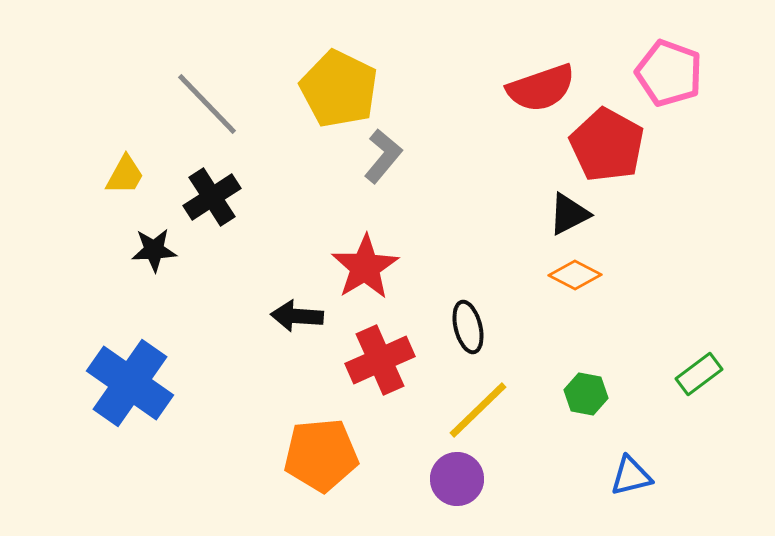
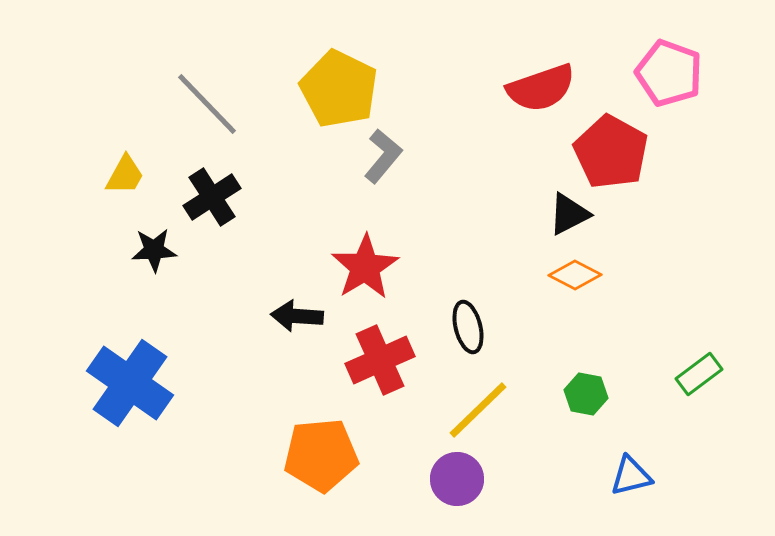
red pentagon: moved 4 px right, 7 px down
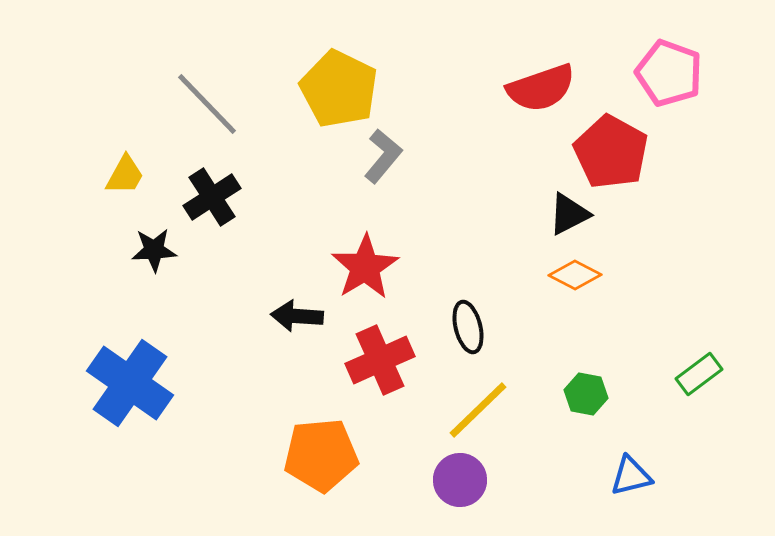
purple circle: moved 3 px right, 1 px down
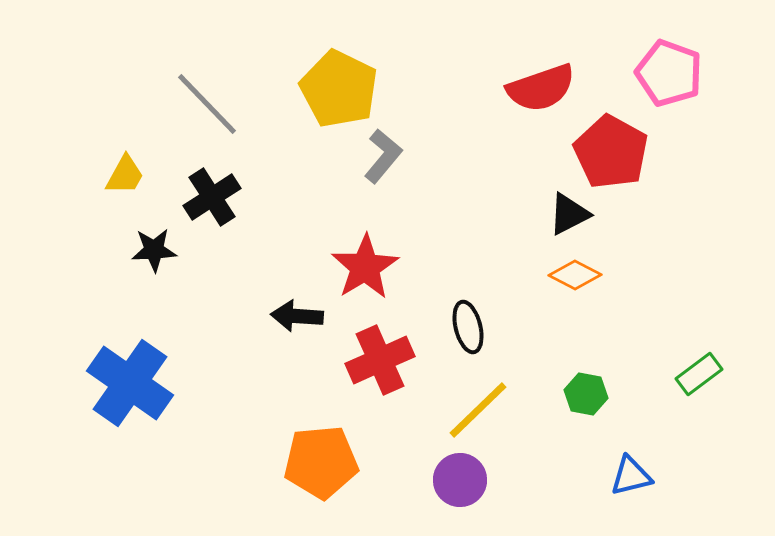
orange pentagon: moved 7 px down
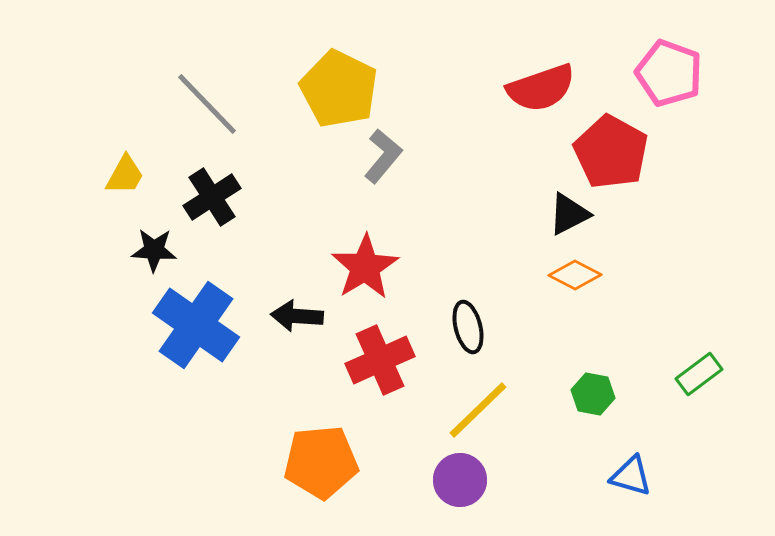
black star: rotated 6 degrees clockwise
blue cross: moved 66 px right, 58 px up
green hexagon: moved 7 px right
blue triangle: rotated 30 degrees clockwise
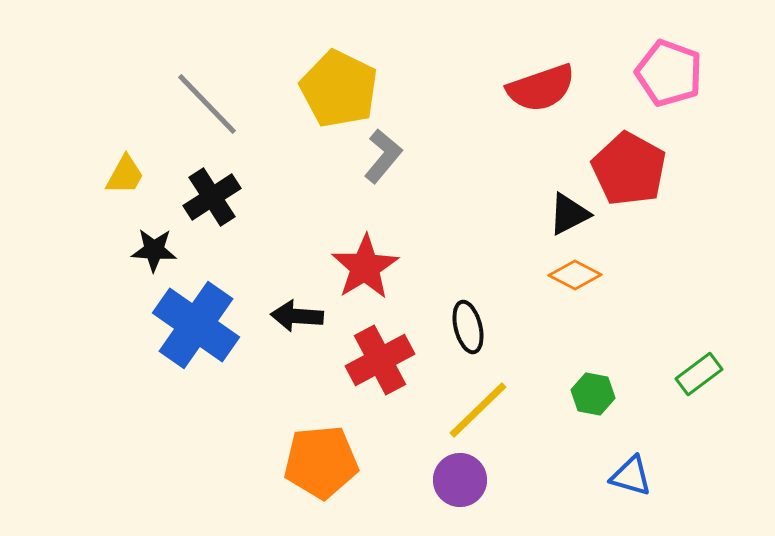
red pentagon: moved 18 px right, 17 px down
red cross: rotated 4 degrees counterclockwise
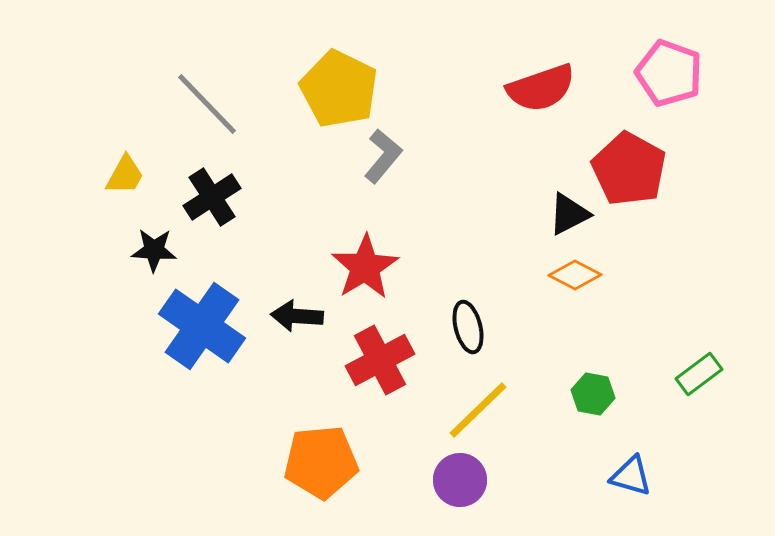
blue cross: moved 6 px right, 1 px down
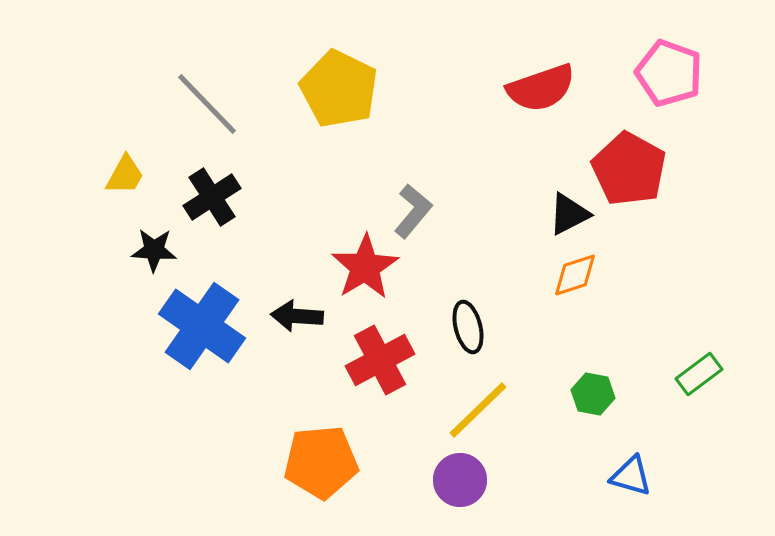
gray L-shape: moved 30 px right, 55 px down
orange diamond: rotated 45 degrees counterclockwise
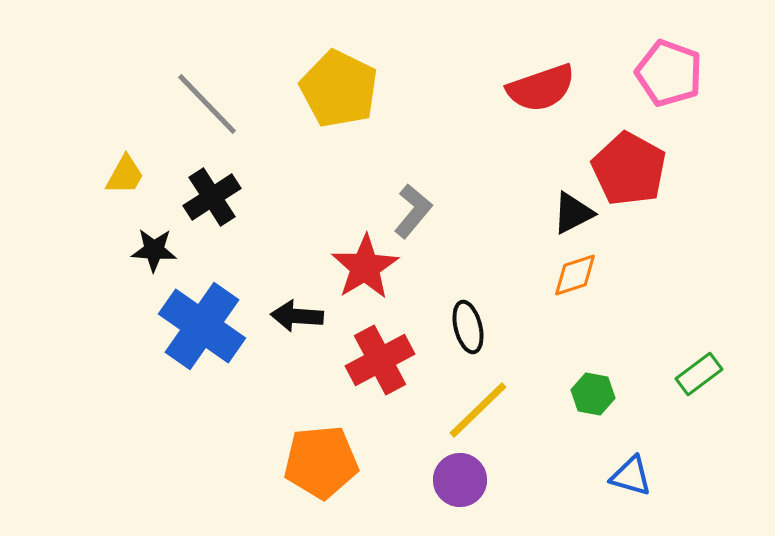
black triangle: moved 4 px right, 1 px up
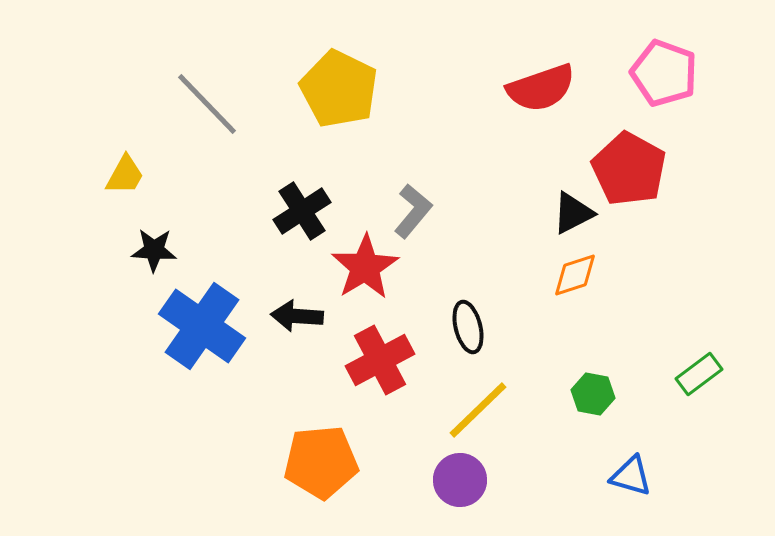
pink pentagon: moved 5 px left
black cross: moved 90 px right, 14 px down
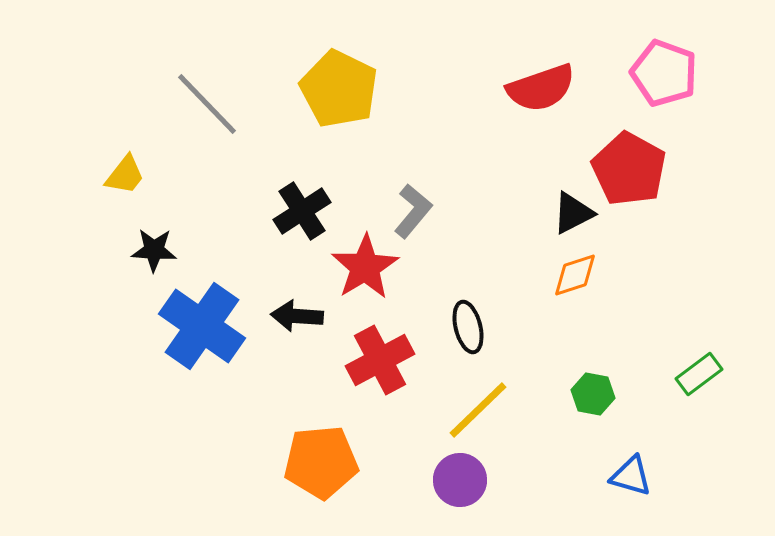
yellow trapezoid: rotated 9 degrees clockwise
